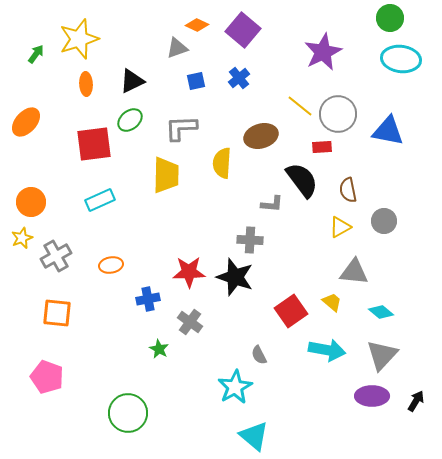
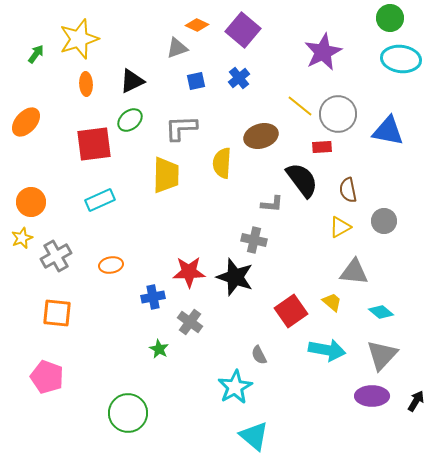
gray cross at (250, 240): moved 4 px right; rotated 10 degrees clockwise
blue cross at (148, 299): moved 5 px right, 2 px up
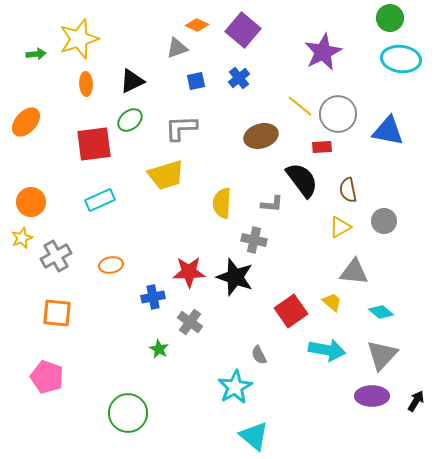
green arrow at (36, 54): rotated 48 degrees clockwise
yellow semicircle at (222, 163): moved 40 px down
yellow trapezoid at (166, 175): rotated 72 degrees clockwise
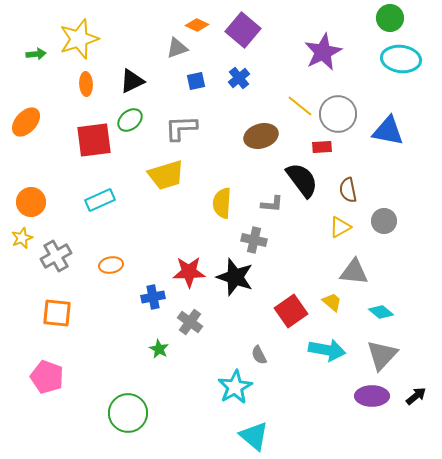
red square at (94, 144): moved 4 px up
black arrow at (416, 401): moved 5 px up; rotated 20 degrees clockwise
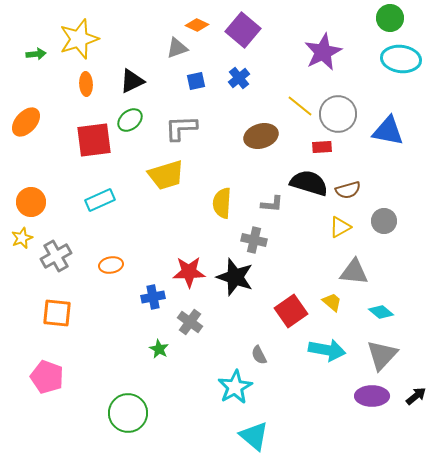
black semicircle at (302, 180): moved 7 px right, 3 px down; rotated 36 degrees counterclockwise
brown semicircle at (348, 190): rotated 95 degrees counterclockwise
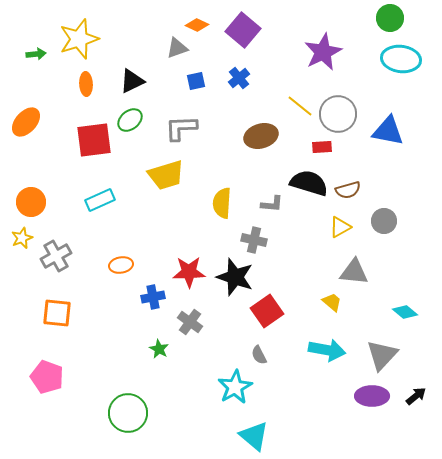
orange ellipse at (111, 265): moved 10 px right
red square at (291, 311): moved 24 px left
cyan diamond at (381, 312): moved 24 px right
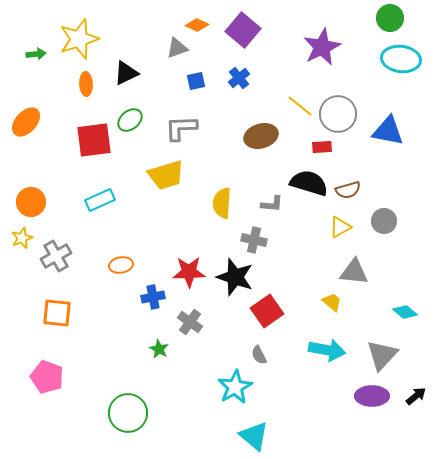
purple star at (323, 52): moved 1 px left, 5 px up
black triangle at (132, 81): moved 6 px left, 8 px up
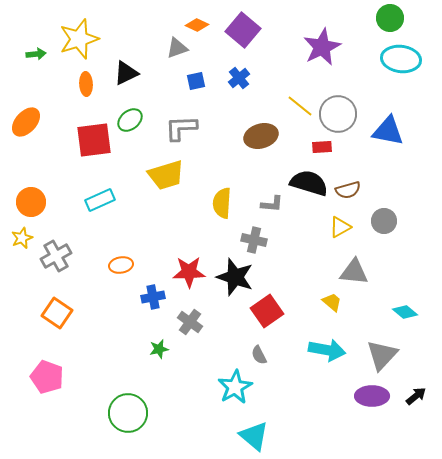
orange square at (57, 313): rotated 28 degrees clockwise
green star at (159, 349): rotated 30 degrees clockwise
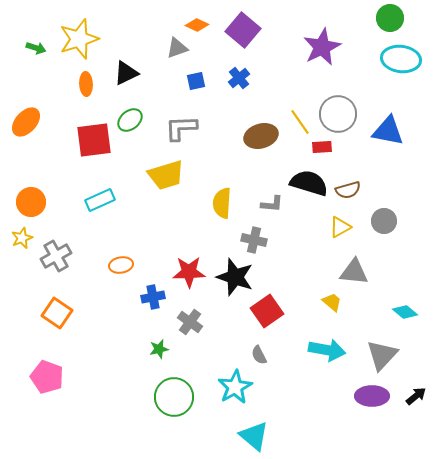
green arrow at (36, 54): moved 6 px up; rotated 24 degrees clockwise
yellow line at (300, 106): moved 16 px down; rotated 16 degrees clockwise
green circle at (128, 413): moved 46 px right, 16 px up
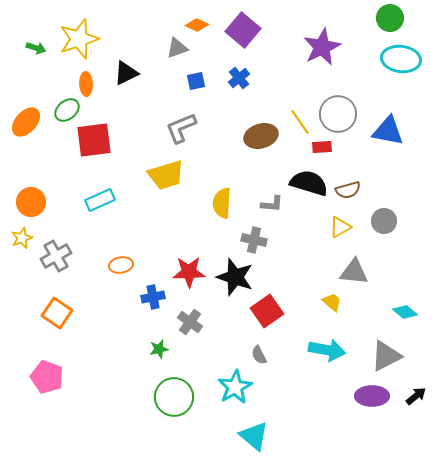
green ellipse at (130, 120): moved 63 px left, 10 px up
gray L-shape at (181, 128): rotated 20 degrees counterclockwise
gray triangle at (382, 355): moved 4 px right, 1 px down; rotated 20 degrees clockwise
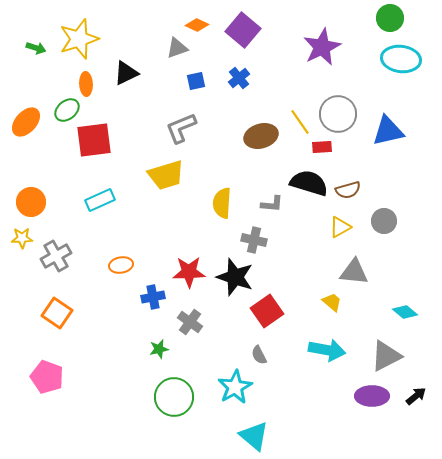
blue triangle at (388, 131): rotated 24 degrees counterclockwise
yellow star at (22, 238): rotated 20 degrees clockwise
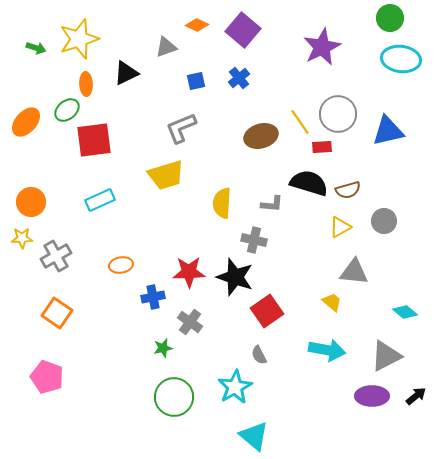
gray triangle at (177, 48): moved 11 px left, 1 px up
green star at (159, 349): moved 4 px right, 1 px up
